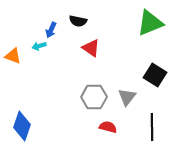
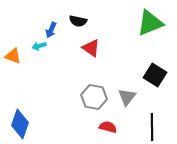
gray hexagon: rotated 10 degrees clockwise
blue diamond: moved 2 px left, 2 px up
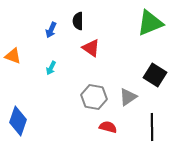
black semicircle: rotated 78 degrees clockwise
cyan arrow: moved 12 px right, 22 px down; rotated 48 degrees counterclockwise
gray triangle: moved 1 px right; rotated 18 degrees clockwise
blue diamond: moved 2 px left, 3 px up
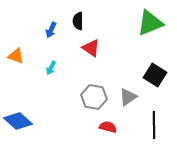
orange triangle: moved 3 px right
blue diamond: rotated 68 degrees counterclockwise
black line: moved 2 px right, 2 px up
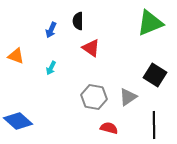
red semicircle: moved 1 px right, 1 px down
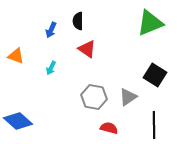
red triangle: moved 4 px left, 1 px down
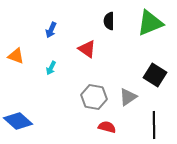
black semicircle: moved 31 px right
red semicircle: moved 2 px left, 1 px up
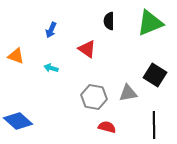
cyan arrow: rotated 80 degrees clockwise
gray triangle: moved 4 px up; rotated 24 degrees clockwise
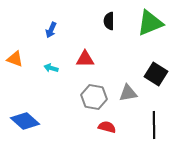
red triangle: moved 2 px left, 10 px down; rotated 36 degrees counterclockwise
orange triangle: moved 1 px left, 3 px down
black square: moved 1 px right, 1 px up
blue diamond: moved 7 px right
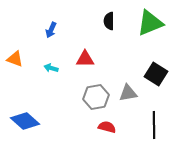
gray hexagon: moved 2 px right; rotated 20 degrees counterclockwise
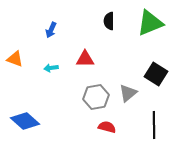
cyan arrow: rotated 24 degrees counterclockwise
gray triangle: rotated 30 degrees counterclockwise
